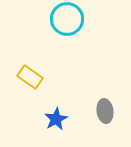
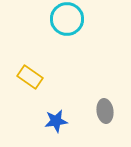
blue star: moved 2 px down; rotated 20 degrees clockwise
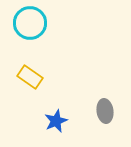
cyan circle: moved 37 px left, 4 px down
blue star: rotated 15 degrees counterclockwise
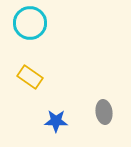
gray ellipse: moved 1 px left, 1 px down
blue star: rotated 25 degrees clockwise
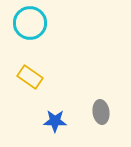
gray ellipse: moved 3 px left
blue star: moved 1 px left
